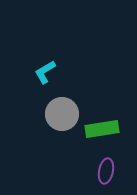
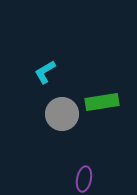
green rectangle: moved 27 px up
purple ellipse: moved 22 px left, 8 px down
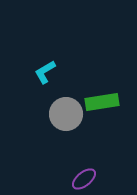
gray circle: moved 4 px right
purple ellipse: rotated 40 degrees clockwise
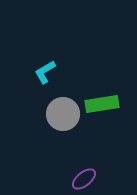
green rectangle: moved 2 px down
gray circle: moved 3 px left
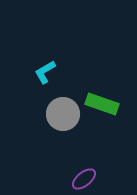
green rectangle: rotated 28 degrees clockwise
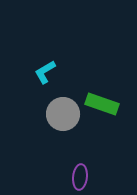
purple ellipse: moved 4 px left, 2 px up; rotated 45 degrees counterclockwise
